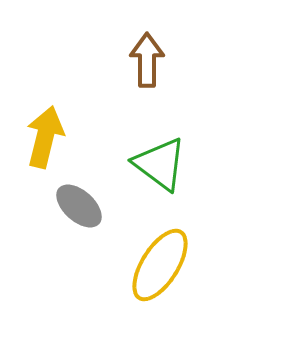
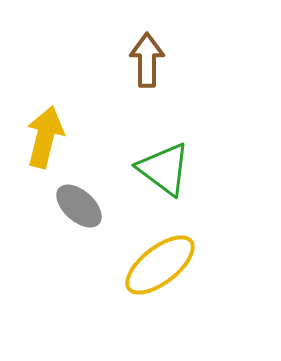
green triangle: moved 4 px right, 5 px down
yellow ellipse: rotated 20 degrees clockwise
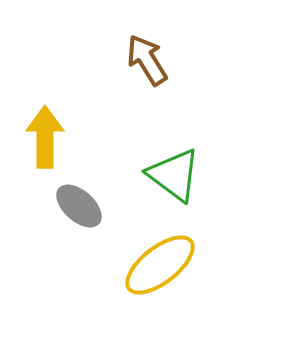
brown arrow: rotated 32 degrees counterclockwise
yellow arrow: rotated 14 degrees counterclockwise
green triangle: moved 10 px right, 6 px down
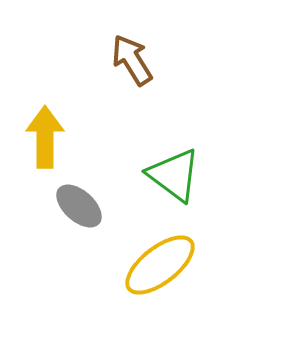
brown arrow: moved 15 px left
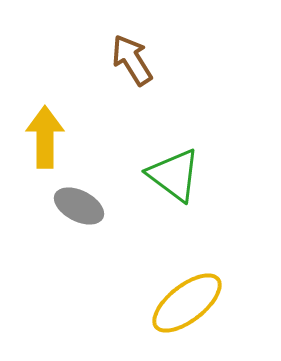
gray ellipse: rotated 15 degrees counterclockwise
yellow ellipse: moved 27 px right, 38 px down
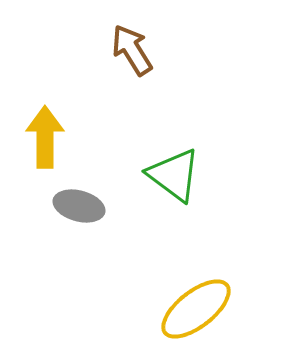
brown arrow: moved 10 px up
gray ellipse: rotated 12 degrees counterclockwise
yellow ellipse: moved 9 px right, 6 px down
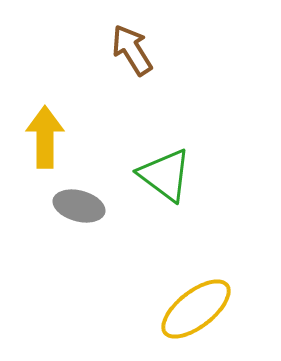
green triangle: moved 9 px left
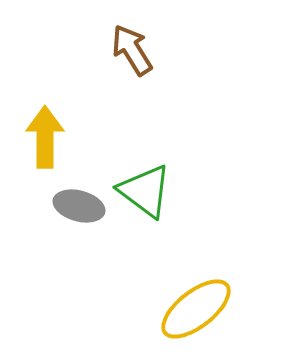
green triangle: moved 20 px left, 16 px down
